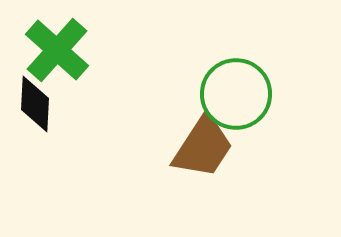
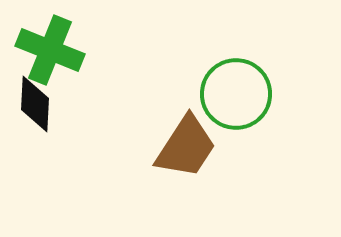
green cross: moved 7 px left; rotated 20 degrees counterclockwise
brown trapezoid: moved 17 px left
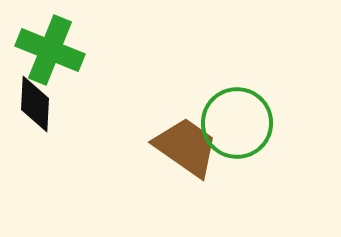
green circle: moved 1 px right, 29 px down
brown trapezoid: rotated 88 degrees counterclockwise
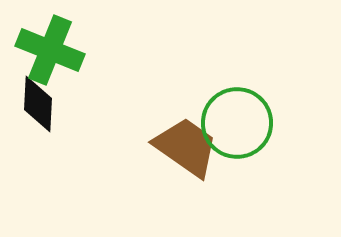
black diamond: moved 3 px right
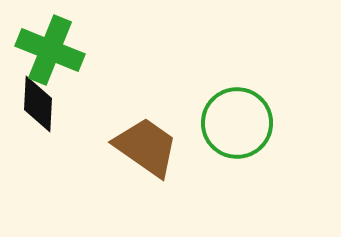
brown trapezoid: moved 40 px left
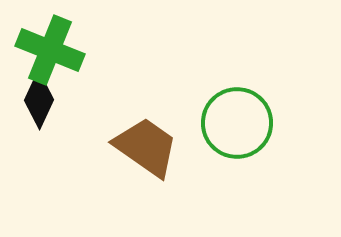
black diamond: moved 1 px right, 4 px up; rotated 22 degrees clockwise
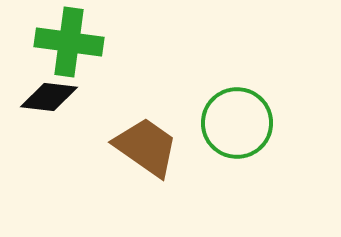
green cross: moved 19 px right, 8 px up; rotated 14 degrees counterclockwise
black diamond: moved 10 px right, 3 px up; rotated 72 degrees clockwise
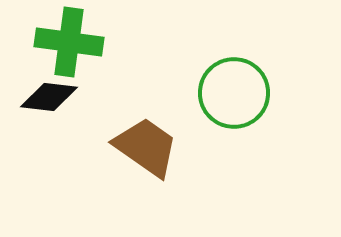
green circle: moved 3 px left, 30 px up
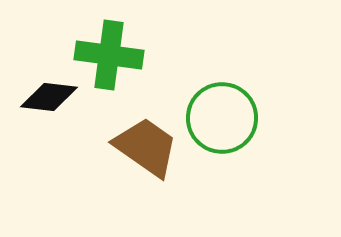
green cross: moved 40 px right, 13 px down
green circle: moved 12 px left, 25 px down
